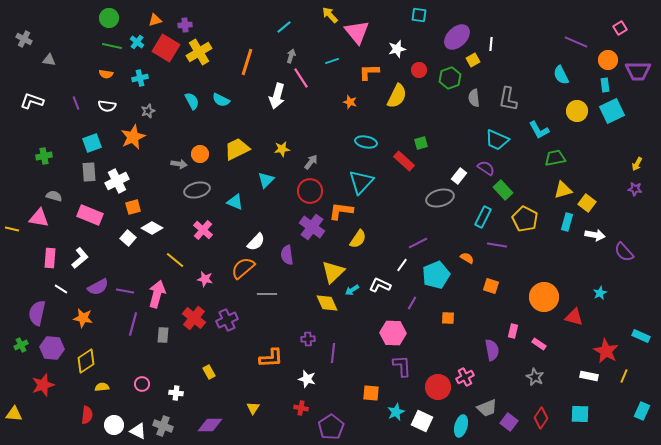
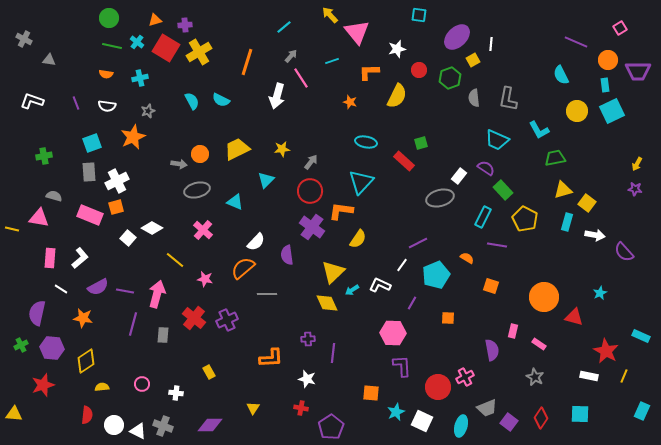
gray arrow at (291, 56): rotated 24 degrees clockwise
orange square at (133, 207): moved 17 px left
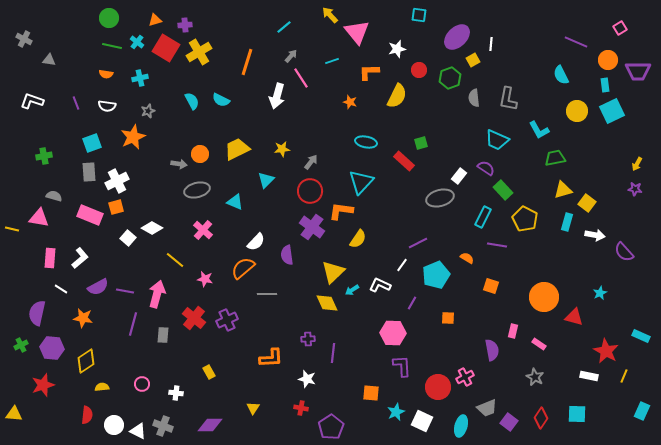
cyan square at (580, 414): moved 3 px left
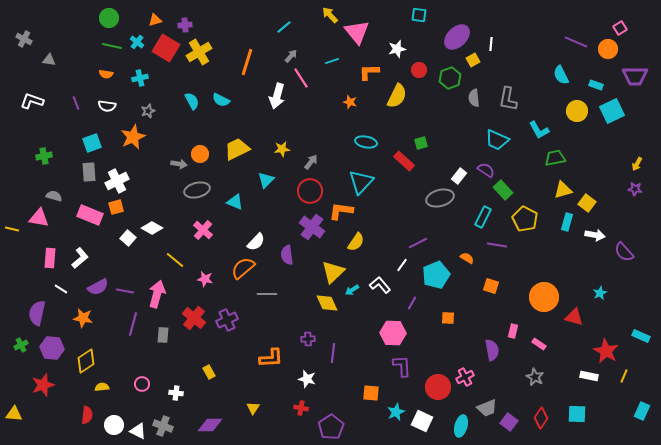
orange circle at (608, 60): moved 11 px up
purple trapezoid at (638, 71): moved 3 px left, 5 px down
cyan rectangle at (605, 85): moved 9 px left; rotated 64 degrees counterclockwise
purple semicircle at (486, 168): moved 2 px down
yellow semicircle at (358, 239): moved 2 px left, 3 px down
white L-shape at (380, 285): rotated 25 degrees clockwise
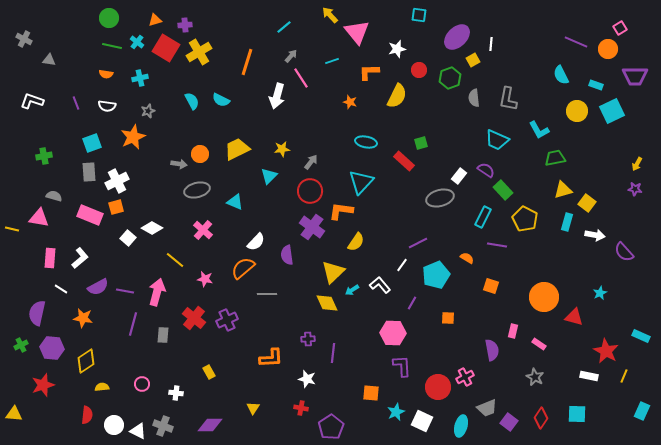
cyan triangle at (266, 180): moved 3 px right, 4 px up
pink arrow at (157, 294): moved 2 px up
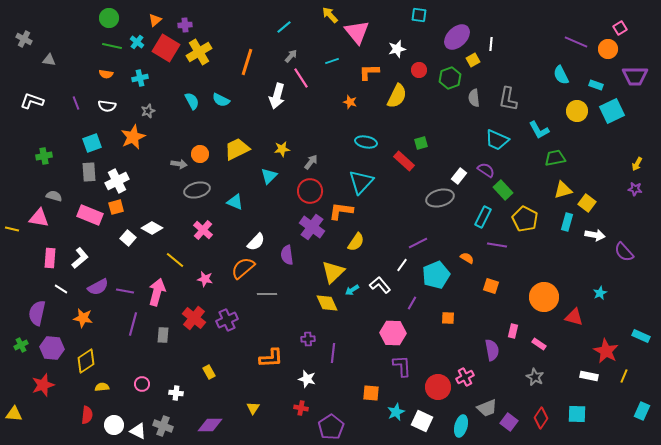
orange triangle at (155, 20): rotated 24 degrees counterclockwise
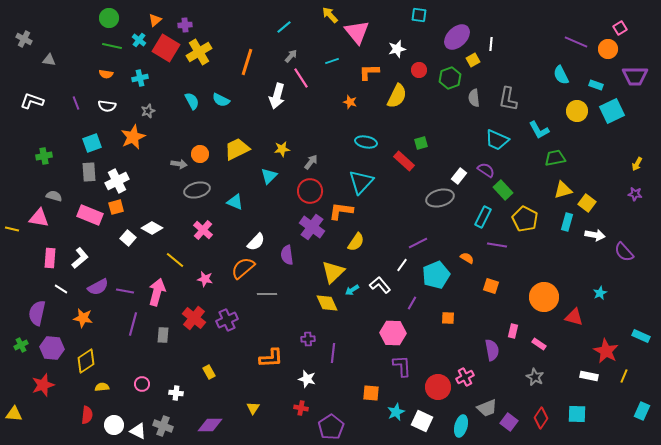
cyan cross at (137, 42): moved 2 px right, 2 px up
purple star at (635, 189): moved 5 px down
